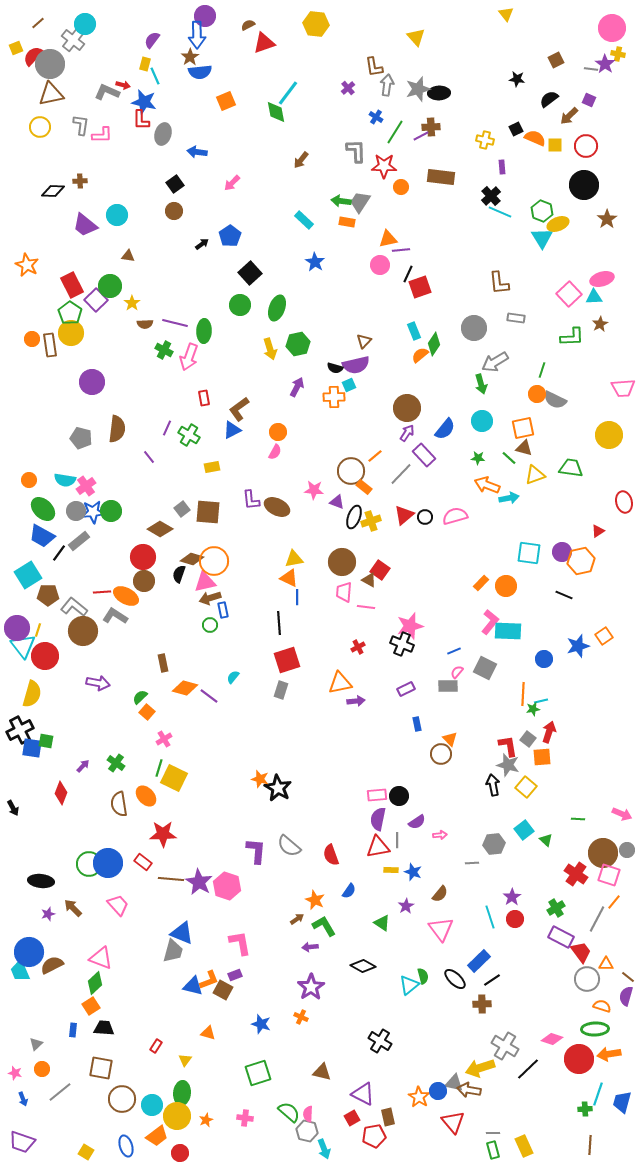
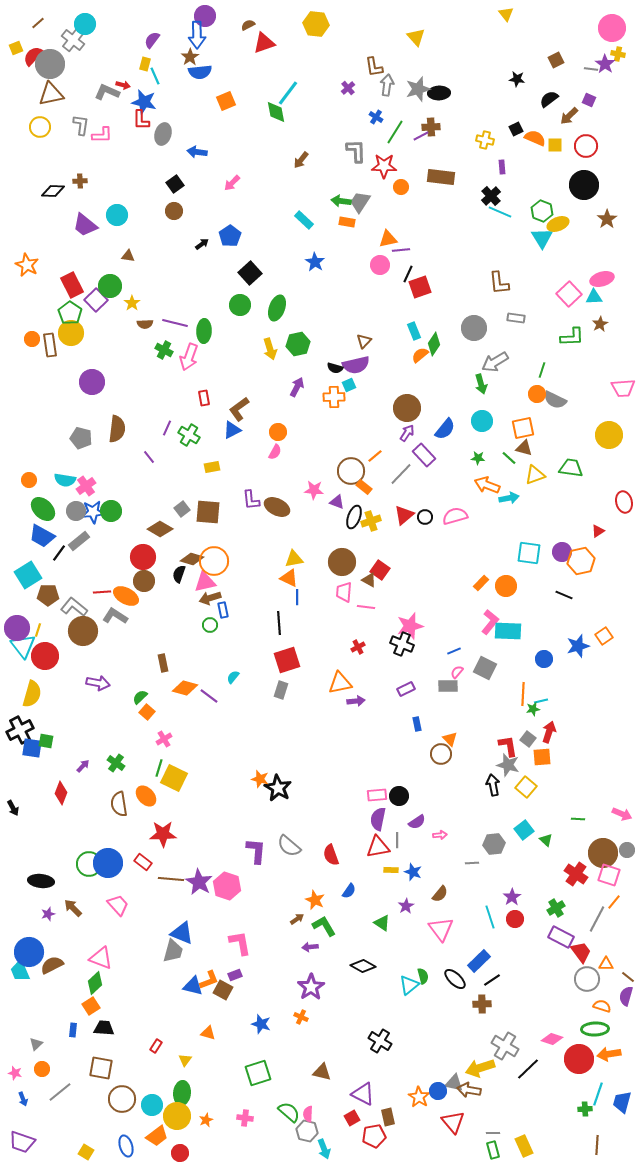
brown line at (590, 1145): moved 7 px right
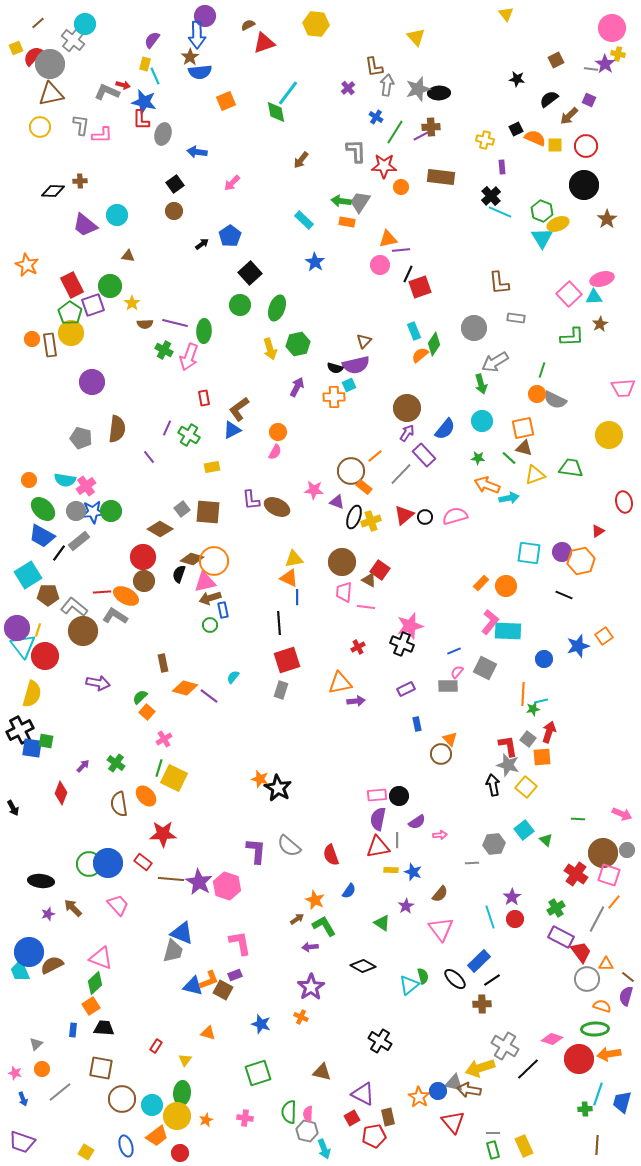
purple square at (96, 300): moved 3 px left, 5 px down; rotated 25 degrees clockwise
green semicircle at (289, 1112): rotated 130 degrees counterclockwise
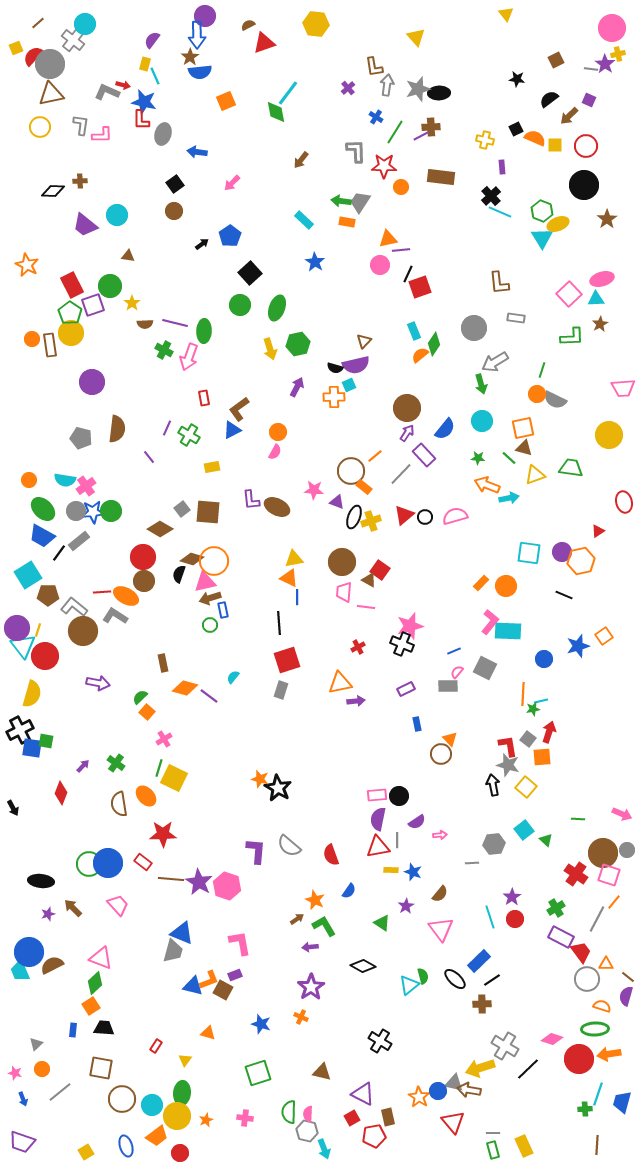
yellow cross at (618, 54): rotated 24 degrees counterclockwise
cyan triangle at (594, 297): moved 2 px right, 2 px down
yellow square at (86, 1152): rotated 28 degrees clockwise
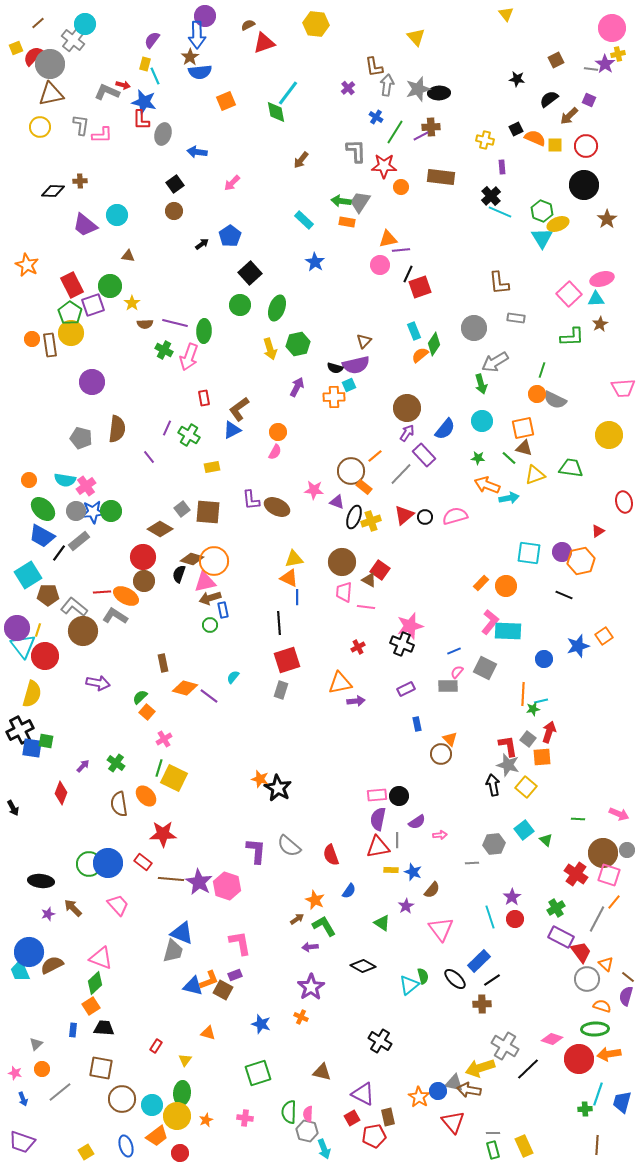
pink arrow at (622, 814): moved 3 px left
brown semicircle at (440, 894): moved 8 px left, 4 px up
orange triangle at (606, 964): rotated 42 degrees clockwise
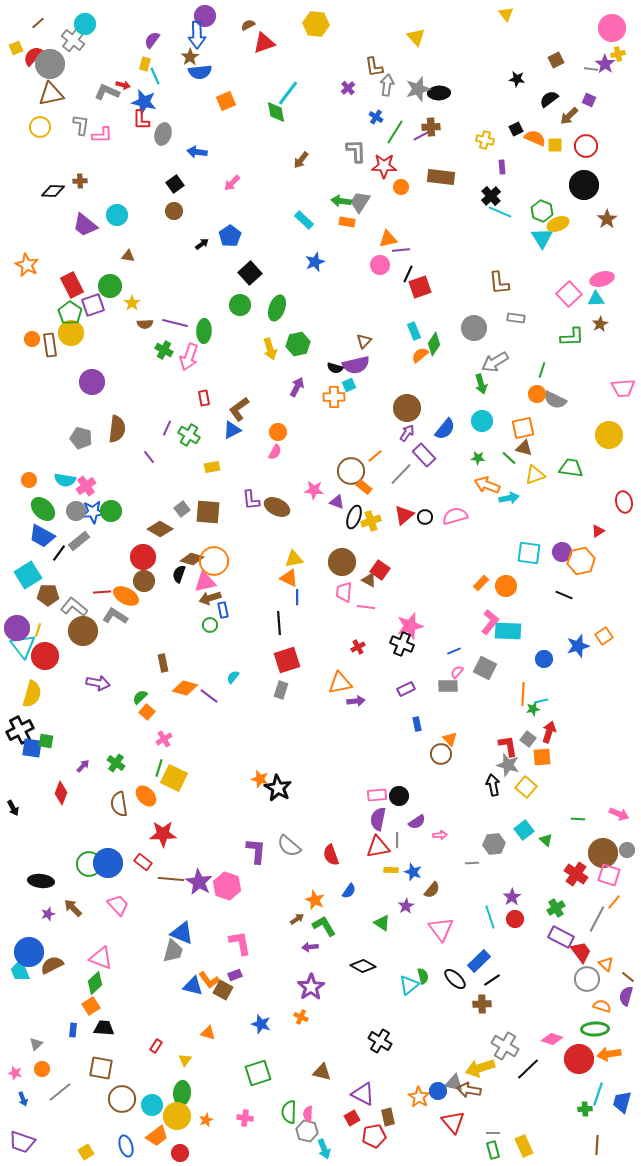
blue star at (315, 262): rotated 18 degrees clockwise
orange L-shape at (209, 980): rotated 75 degrees clockwise
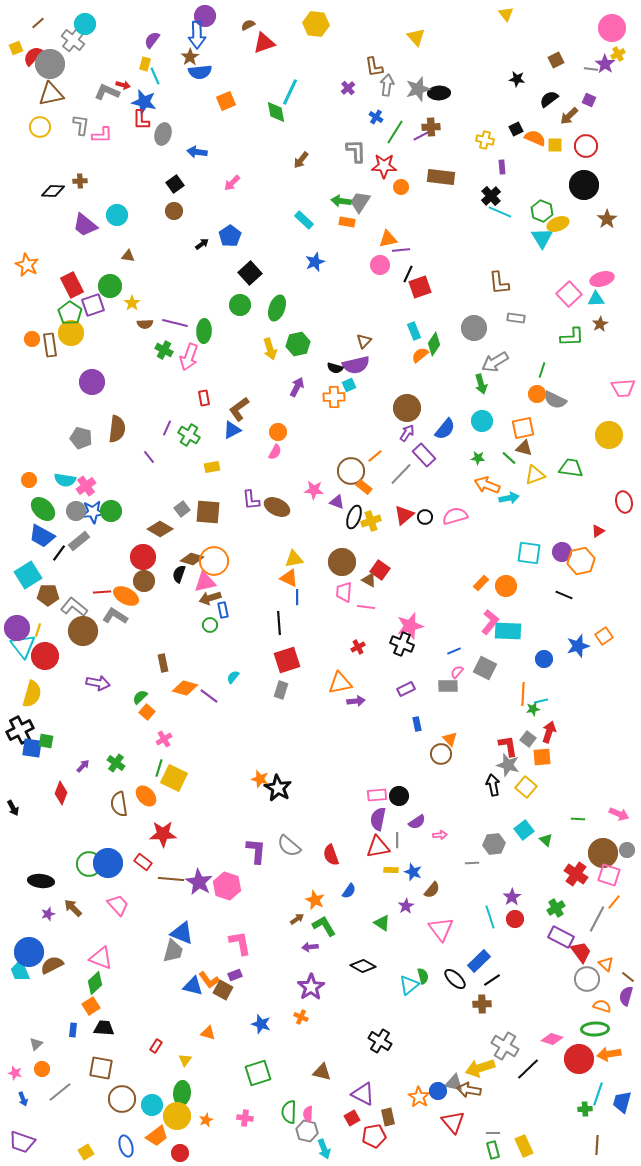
yellow cross at (618, 54): rotated 16 degrees counterclockwise
cyan line at (288, 93): moved 2 px right, 1 px up; rotated 12 degrees counterclockwise
